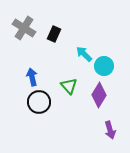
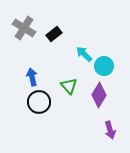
black rectangle: rotated 28 degrees clockwise
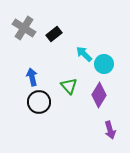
cyan circle: moved 2 px up
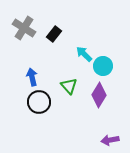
black rectangle: rotated 14 degrees counterclockwise
cyan circle: moved 1 px left, 2 px down
purple arrow: moved 10 px down; rotated 96 degrees clockwise
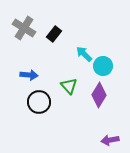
blue arrow: moved 3 px left, 2 px up; rotated 108 degrees clockwise
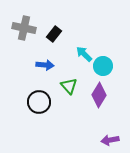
gray cross: rotated 20 degrees counterclockwise
blue arrow: moved 16 px right, 10 px up
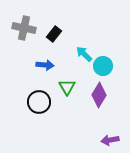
green triangle: moved 2 px left, 1 px down; rotated 12 degrees clockwise
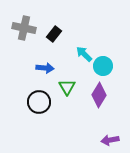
blue arrow: moved 3 px down
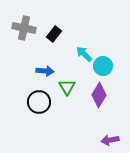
blue arrow: moved 3 px down
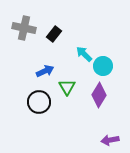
blue arrow: rotated 30 degrees counterclockwise
